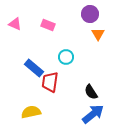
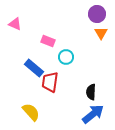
purple circle: moved 7 px right
pink rectangle: moved 16 px down
orange triangle: moved 3 px right, 1 px up
black semicircle: rotated 35 degrees clockwise
yellow semicircle: rotated 60 degrees clockwise
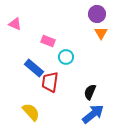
black semicircle: moved 1 px left; rotated 21 degrees clockwise
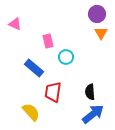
pink rectangle: rotated 56 degrees clockwise
red trapezoid: moved 3 px right, 10 px down
black semicircle: rotated 28 degrees counterclockwise
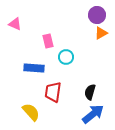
purple circle: moved 1 px down
orange triangle: rotated 32 degrees clockwise
blue rectangle: rotated 36 degrees counterclockwise
black semicircle: rotated 21 degrees clockwise
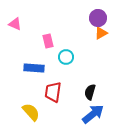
purple circle: moved 1 px right, 3 px down
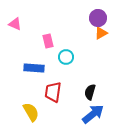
yellow semicircle: rotated 12 degrees clockwise
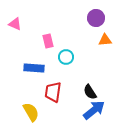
purple circle: moved 2 px left
orange triangle: moved 4 px right, 7 px down; rotated 24 degrees clockwise
black semicircle: rotated 49 degrees counterclockwise
blue arrow: moved 1 px right, 4 px up
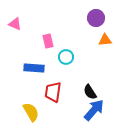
blue arrow: rotated 10 degrees counterclockwise
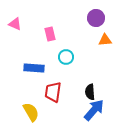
pink rectangle: moved 2 px right, 7 px up
black semicircle: rotated 28 degrees clockwise
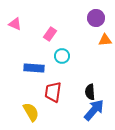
pink rectangle: rotated 48 degrees clockwise
cyan circle: moved 4 px left, 1 px up
